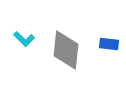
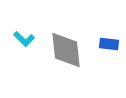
gray diamond: rotated 12 degrees counterclockwise
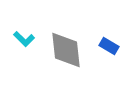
blue rectangle: moved 2 px down; rotated 24 degrees clockwise
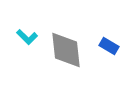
cyan L-shape: moved 3 px right, 2 px up
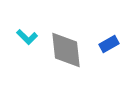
blue rectangle: moved 2 px up; rotated 60 degrees counterclockwise
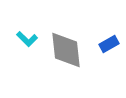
cyan L-shape: moved 2 px down
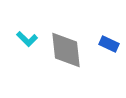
blue rectangle: rotated 54 degrees clockwise
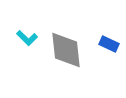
cyan L-shape: moved 1 px up
